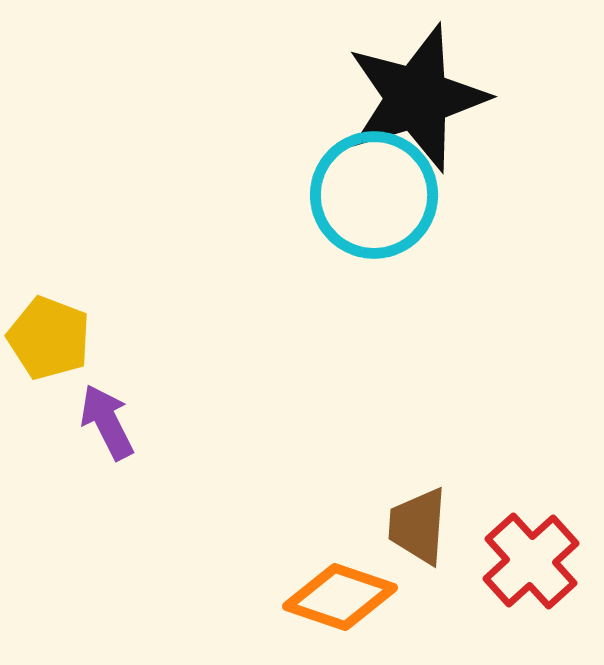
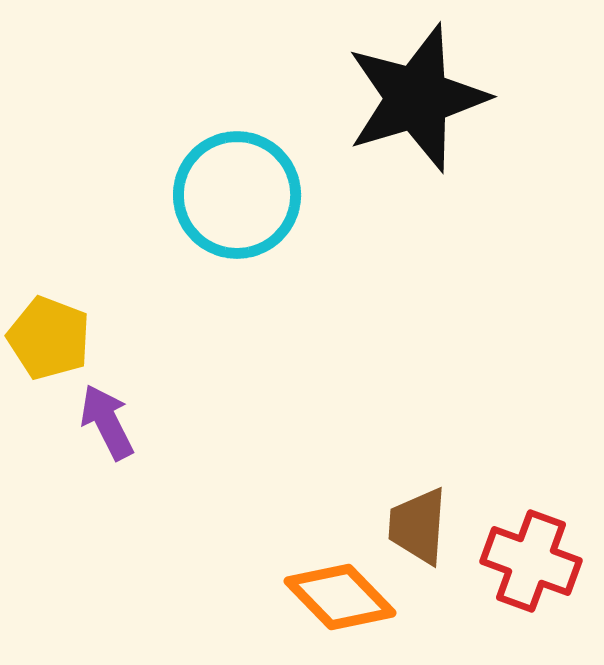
cyan circle: moved 137 px left
red cross: rotated 28 degrees counterclockwise
orange diamond: rotated 27 degrees clockwise
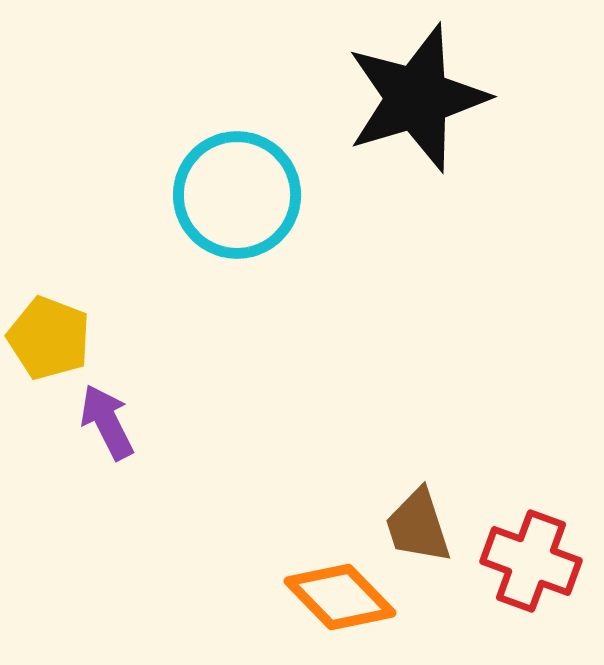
brown trapezoid: rotated 22 degrees counterclockwise
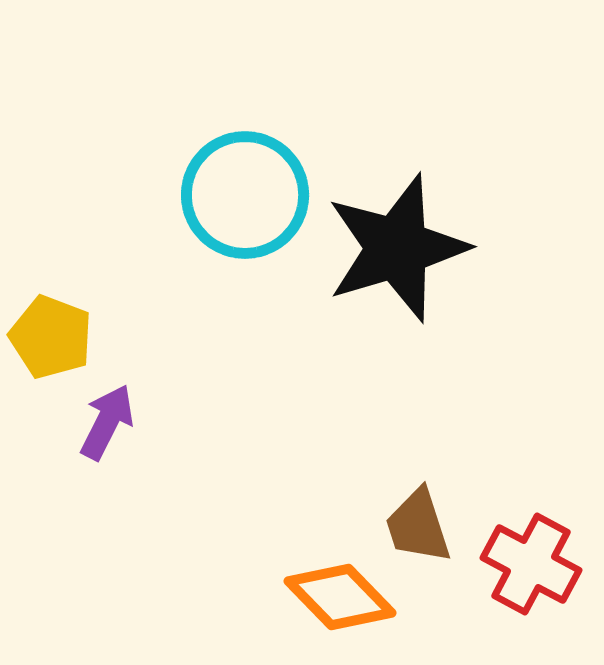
black star: moved 20 px left, 150 px down
cyan circle: moved 8 px right
yellow pentagon: moved 2 px right, 1 px up
purple arrow: rotated 54 degrees clockwise
red cross: moved 3 px down; rotated 8 degrees clockwise
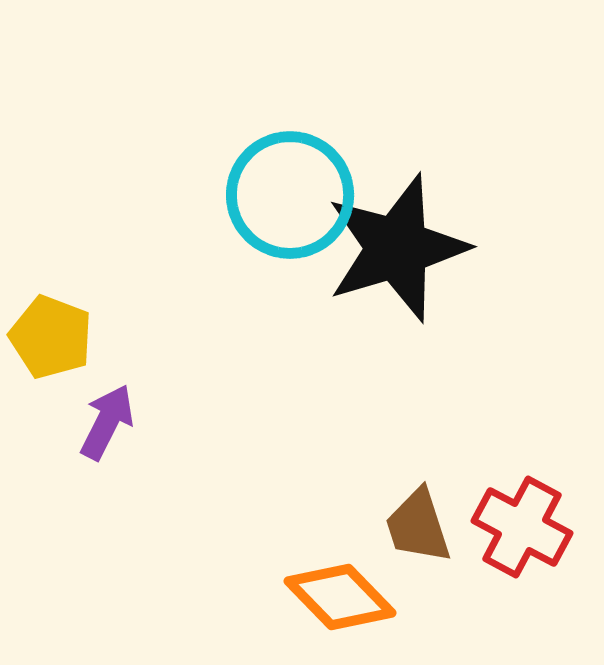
cyan circle: moved 45 px right
red cross: moved 9 px left, 37 px up
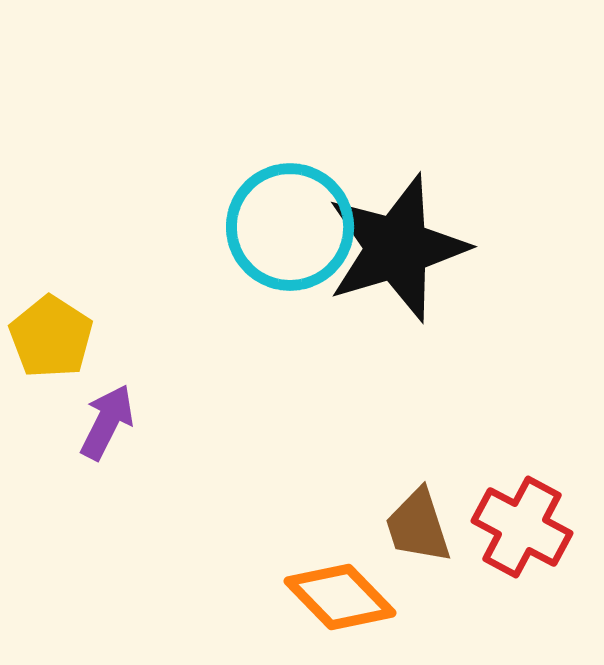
cyan circle: moved 32 px down
yellow pentagon: rotated 12 degrees clockwise
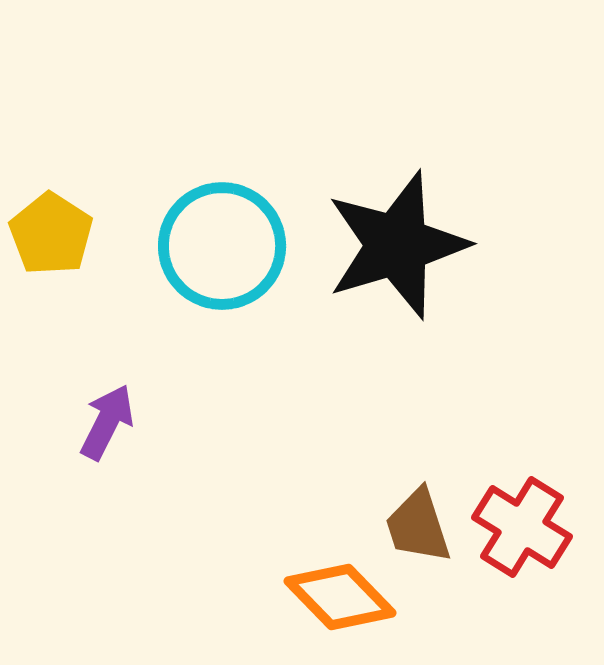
cyan circle: moved 68 px left, 19 px down
black star: moved 3 px up
yellow pentagon: moved 103 px up
red cross: rotated 4 degrees clockwise
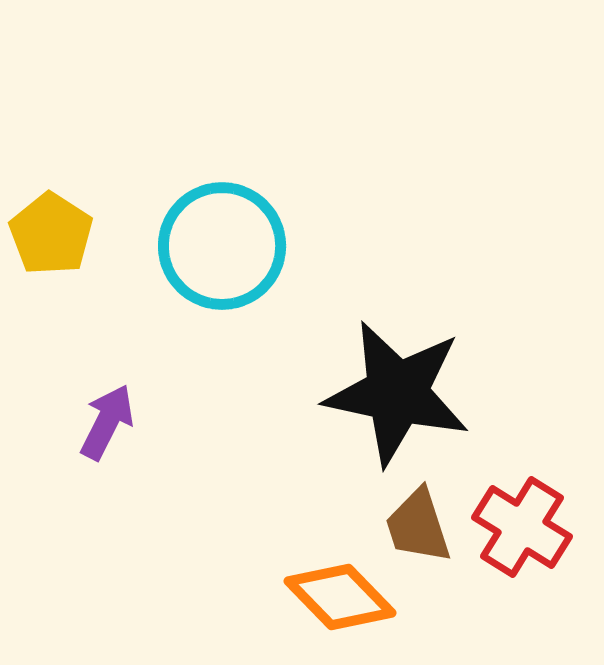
black star: moved 148 px down; rotated 29 degrees clockwise
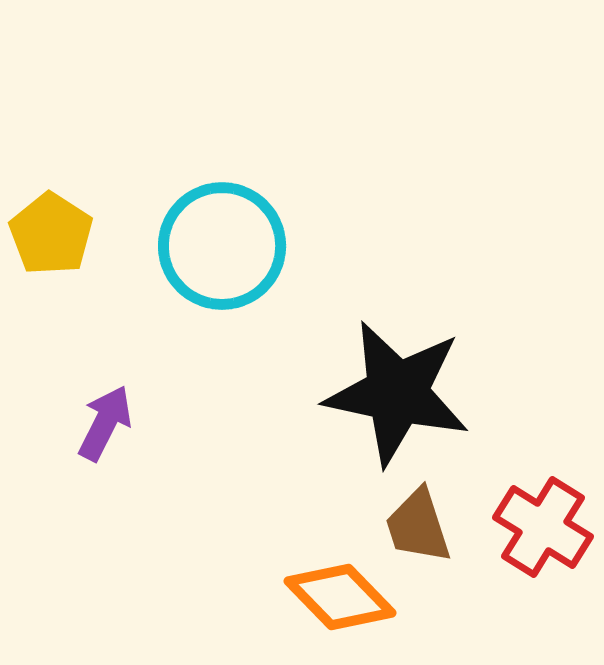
purple arrow: moved 2 px left, 1 px down
red cross: moved 21 px right
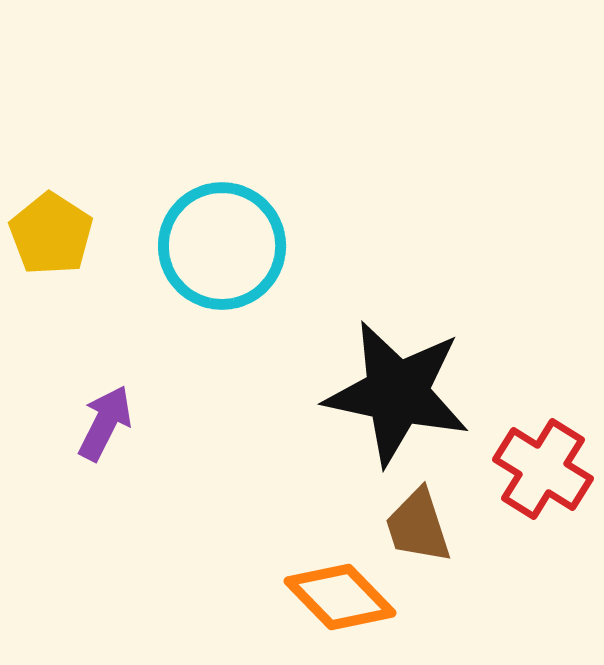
red cross: moved 58 px up
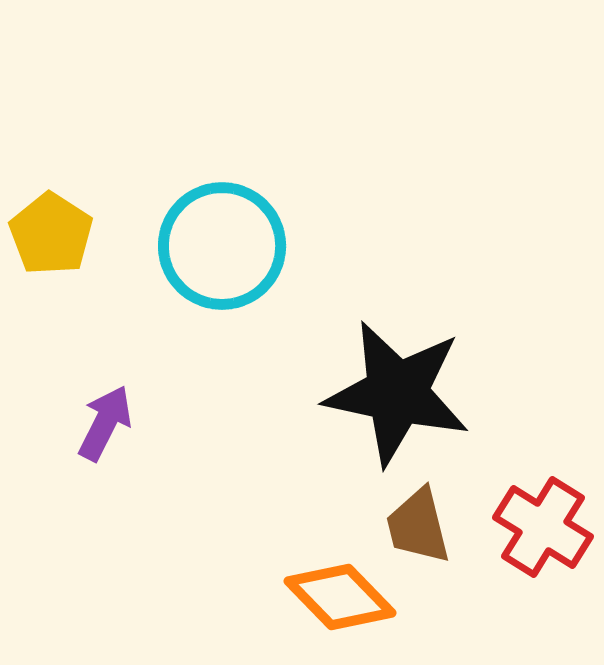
red cross: moved 58 px down
brown trapezoid: rotated 4 degrees clockwise
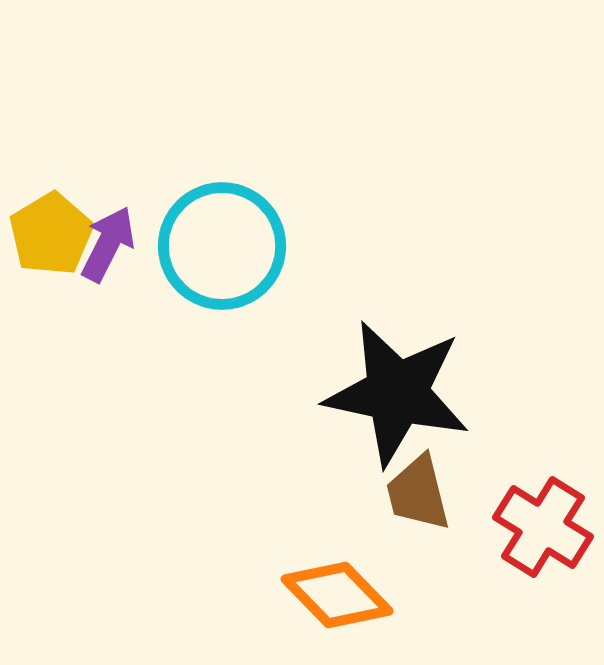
yellow pentagon: rotated 8 degrees clockwise
purple arrow: moved 3 px right, 179 px up
brown trapezoid: moved 33 px up
orange diamond: moved 3 px left, 2 px up
